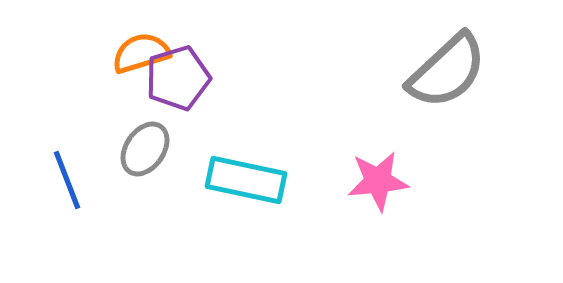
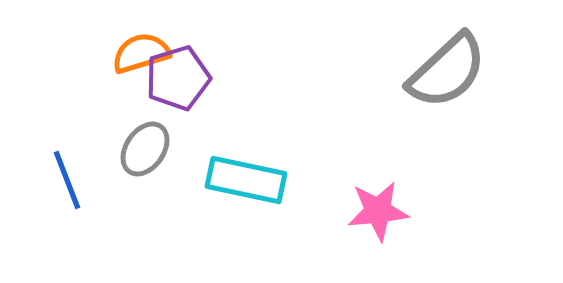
pink star: moved 30 px down
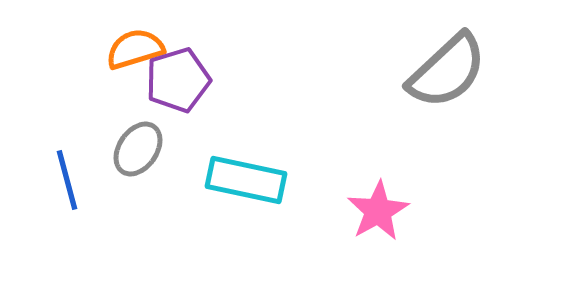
orange semicircle: moved 6 px left, 4 px up
purple pentagon: moved 2 px down
gray ellipse: moved 7 px left
blue line: rotated 6 degrees clockwise
pink star: rotated 24 degrees counterclockwise
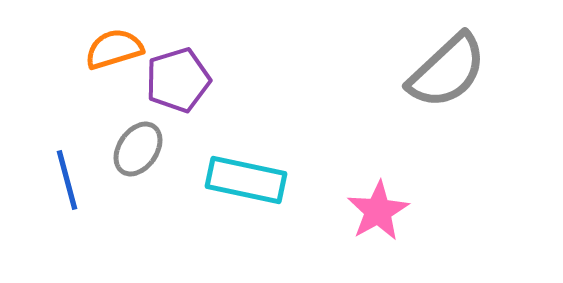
orange semicircle: moved 21 px left
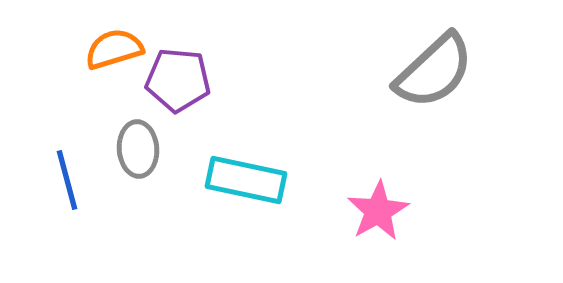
gray semicircle: moved 13 px left
purple pentagon: rotated 22 degrees clockwise
gray ellipse: rotated 38 degrees counterclockwise
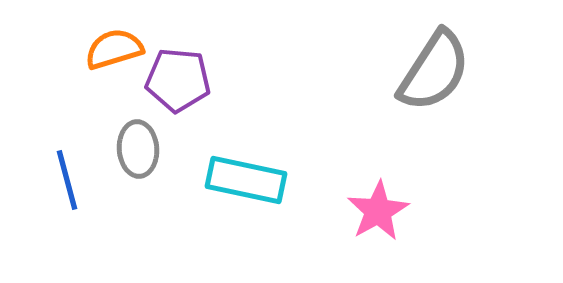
gray semicircle: rotated 14 degrees counterclockwise
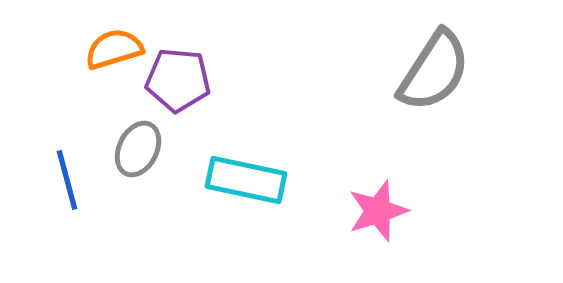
gray ellipse: rotated 30 degrees clockwise
pink star: rotated 12 degrees clockwise
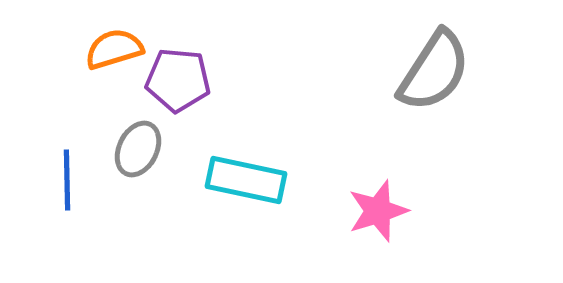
blue line: rotated 14 degrees clockwise
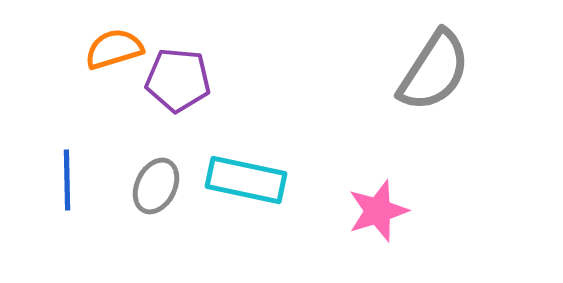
gray ellipse: moved 18 px right, 37 px down
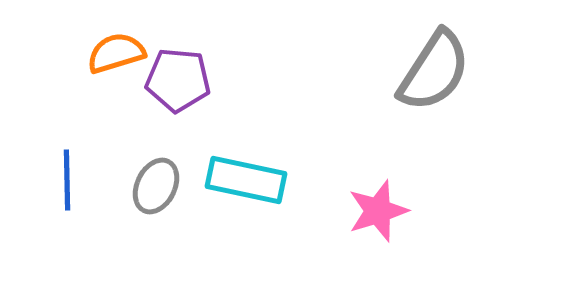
orange semicircle: moved 2 px right, 4 px down
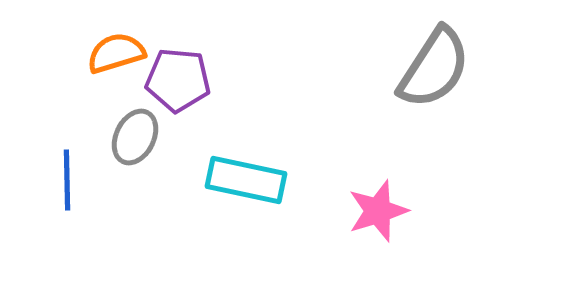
gray semicircle: moved 3 px up
gray ellipse: moved 21 px left, 49 px up
